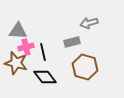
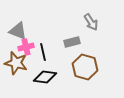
gray arrow: moved 2 px right, 1 px up; rotated 108 degrees counterclockwise
gray triangle: rotated 18 degrees clockwise
black diamond: rotated 45 degrees counterclockwise
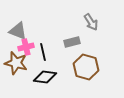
brown hexagon: moved 1 px right
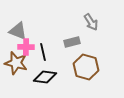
pink cross: rotated 14 degrees clockwise
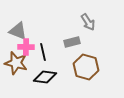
gray arrow: moved 3 px left
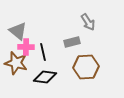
gray triangle: rotated 18 degrees clockwise
brown hexagon: rotated 20 degrees counterclockwise
